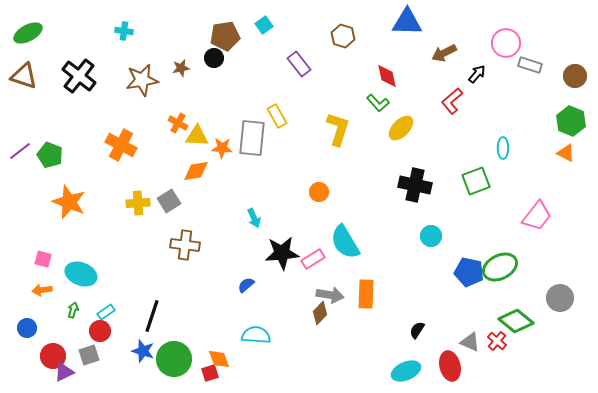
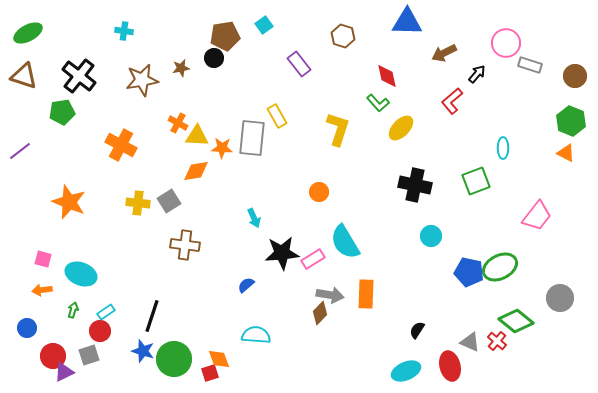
green pentagon at (50, 155): moved 12 px right, 43 px up; rotated 30 degrees counterclockwise
yellow cross at (138, 203): rotated 10 degrees clockwise
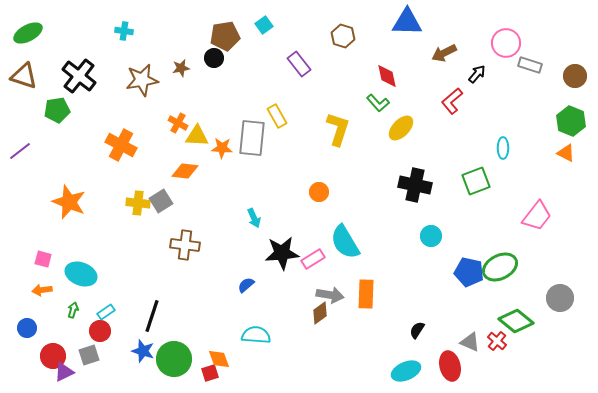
green pentagon at (62, 112): moved 5 px left, 2 px up
orange diamond at (196, 171): moved 11 px left; rotated 16 degrees clockwise
gray square at (169, 201): moved 8 px left
brown diamond at (320, 313): rotated 10 degrees clockwise
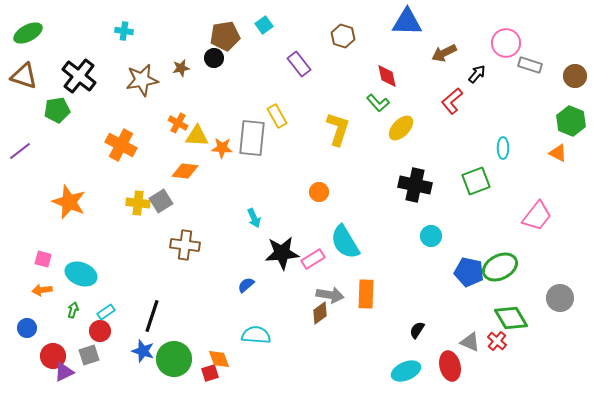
orange triangle at (566, 153): moved 8 px left
green diamond at (516, 321): moved 5 px left, 3 px up; rotated 20 degrees clockwise
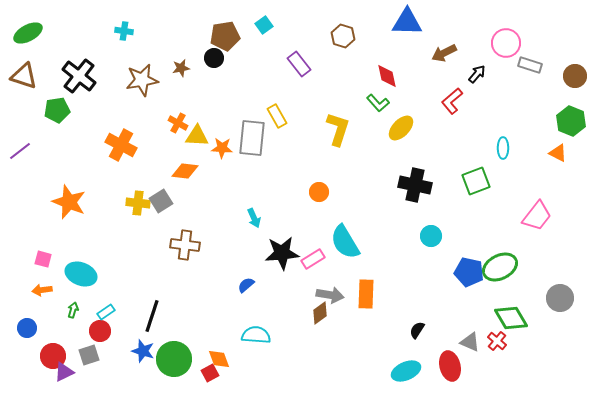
red square at (210, 373): rotated 12 degrees counterclockwise
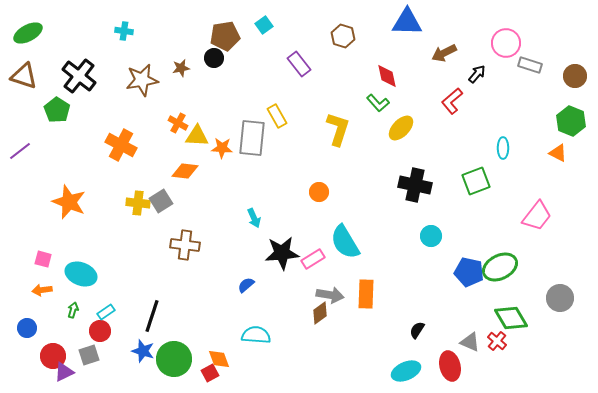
green pentagon at (57, 110): rotated 30 degrees counterclockwise
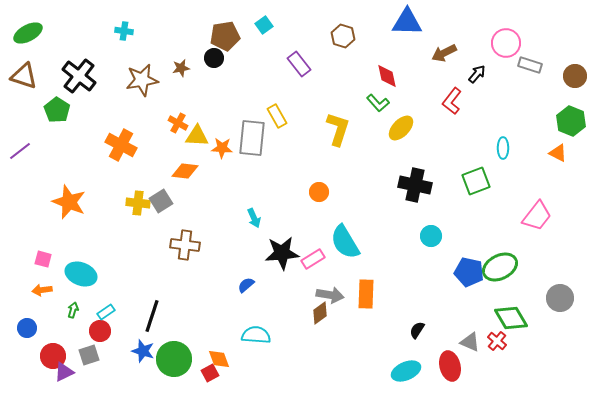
red L-shape at (452, 101): rotated 12 degrees counterclockwise
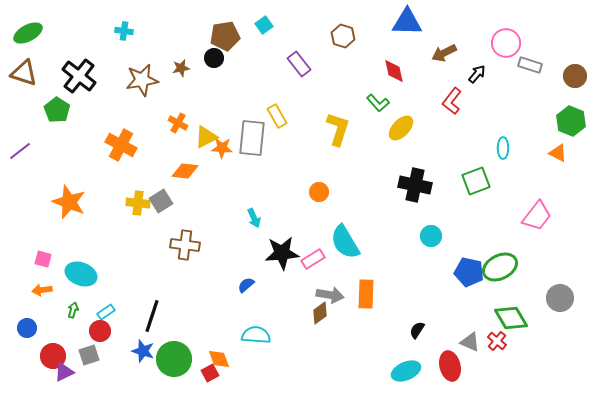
brown triangle at (24, 76): moved 3 px up
red diamond at (387, 76): moved 7 px right, 5 px up
yellow triangle at (197, 136): moved 9 px right, 1 px down; rotated 30 degrees counterclockwise
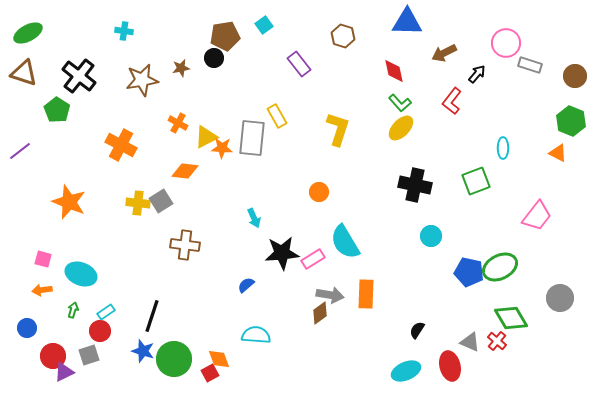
green L-shape at (378, 103): moved 22 px right
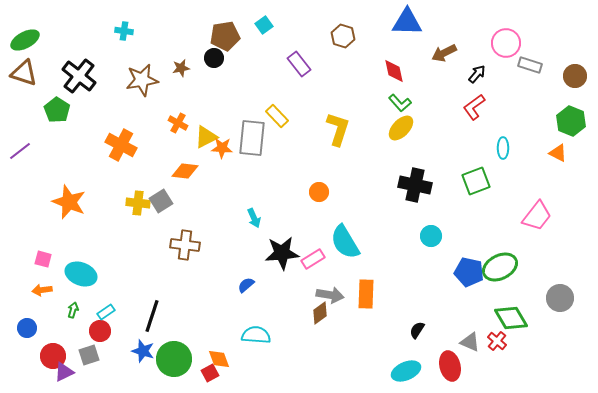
green ellipse at (28, 33): moved 3 px left, 7 px down
red L-shape at (452, 101): moved 22 px right, 6 px down; rotated 16 degrees clockwise
yellow rectangle at (277, 116): rotated 15 degrees counterclockwise
